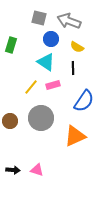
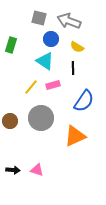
cyan triangle: moved 1 px left, 1 px up
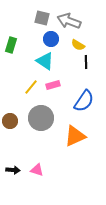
gray square: moved 3 px right
yellow semicircle: moved 1 px right, 2 px up
black line: moved 13 px right, 6 px up
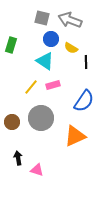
gray arrow: moved 1 px right, 1 px up
yellow semicircle: moved 7 px left, 3 px down
brown circle: moved 2 px right, 1 px down
black arrow: moved 5 px right, 12 px up; rotated 104 degrees counterclockwise
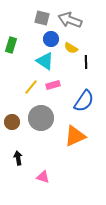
pink triangle: moved 6 px right, 7 px down
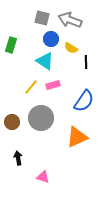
orange triangle: moved 2 px right, 1 px down
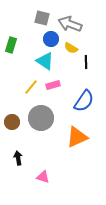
gray arrow: moved 4 px down
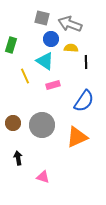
yellow semicircle: rotated 152 degrees clockwise
yellow line: moved 6 px left, 11 px up; rotated 63 degrees counterclockwise
gray circle: moved 1 px right, 7 px down
brown circle: moved 1 px right, 1 px down
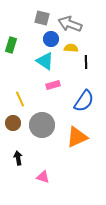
yellow line: moved 5 px left, 23 px down
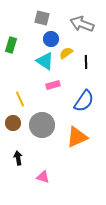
gray arrow: moved 12 px right
yellow semicircle: moved 5 px left, 5 px down; rotated 40 degrees counterclockwise
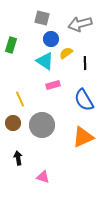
gray arrow: moved 2 px left; rotated 35 degrees counterclockwise
black line: moved 1 px left, 1 px down
blue semicircle: moved 1 px up; rotated 115 degrees clockwise
orange triangle: moved 6 px right
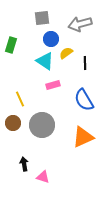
gray square: rotated 21 degrees counterclockwise
black arrow: moved 6 px right, 6 px down
